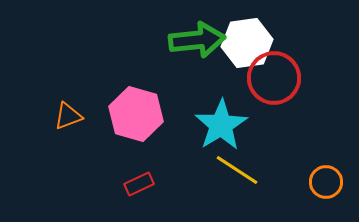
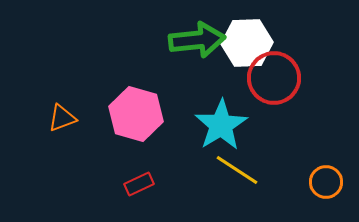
white hexagon: rotated 6 degrees clockwise
orange triangle: moved 6 px left, 2 px down
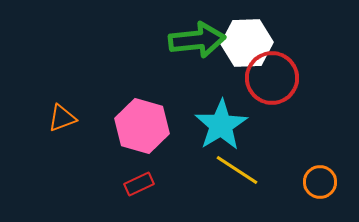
red circle: moved 2 px left
pink hexagon: moved 6 px right, 12 px down
orange circle: moved 6 px left
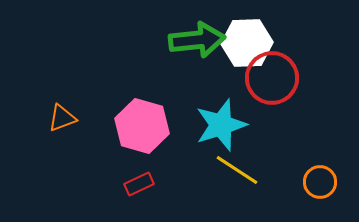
cyan star: rotated 14 degrees clockwise
